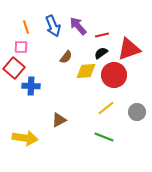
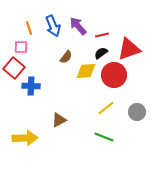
orange line: moved 3 px right, 1 px down
yellow arrow: rotated 10 degrees counterclockwise
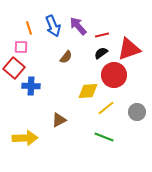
yellow diamond: moved 2 px right, 20 px down
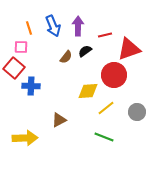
purple arrow: rotated 42 degrees clockwise
red line: moved 3 px right
black semicircle: moved 16 px left, 2 px up
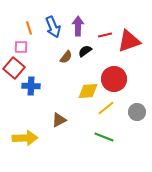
blue arrow: moved 1 px down
red triangle: moved 8 px up
red circle: moved 4 px down
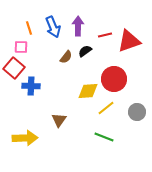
brown triangle: rotated 28 degrees counterclockwise
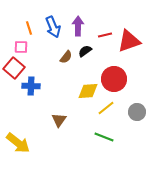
yellow arrow: moved 7 px left, 5 px down; rotated 40 degrees clockwise
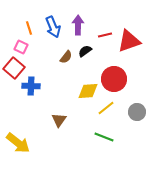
purple arrow: moved 1 px up
pink square: rotated 24 degrees clockwise
